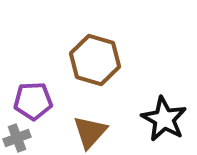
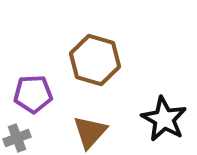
purple pentagon: moved 7 px up
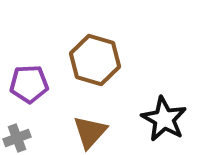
purple pentagon: moved 4 px left, 10 px up
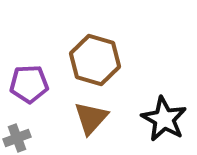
brown triangle: moved 1 px right, 14 px up
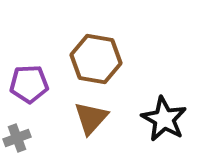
brown hexagon: moved 1 px right, 1 px up; rotated 6 degrees counterclockwise
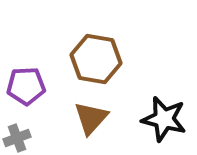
purple pentagon: moved 3 px left, 2 px down
black star: rotated 15 degrees counterclockwise
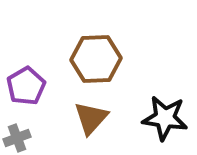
brown hexagon: rotated 12 degrees counterclockwise
purple pentagon: rotated 27 degrees counterclockwise
black star: moved 1 px right, 1 px up; rotated 6 degrees counterclockwise
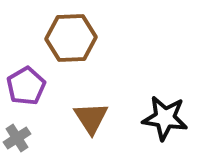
brown hexagon: moved 25 px left, 21 px up
brown triangle: rotated 15 degrees counterclockwise
gray cross: rotated 12 degrees counterclockwise
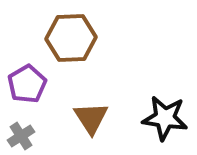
purple pentagon: moved 1 px right, 2 px up
gray cross: moved 4 px right, 2 px up
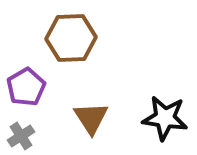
purple pentagon: moved 1 px left, 3 px down
